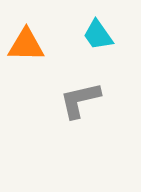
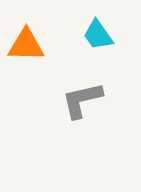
gray L-shape: moved 2 px right
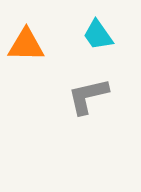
gray L-shape: moved 6 px right, 4 px up
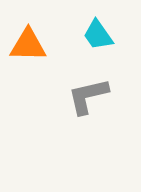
orange triangle: moved 2 px right
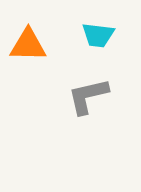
cyan trapezoid: rotated 48 degrees counterclockwise
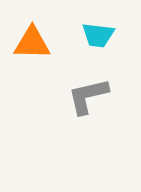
orange triangle: moved 4 px right, 2 px up
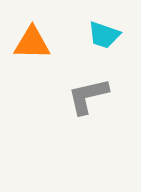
cyan trapezoid: moved 6 px right; rotated 12 degrees clockwise
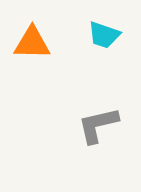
gray L-shape: moved 10 px right, 29 px down
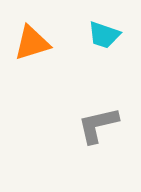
orange triangle: rotated 18 degrees counterclockwise
